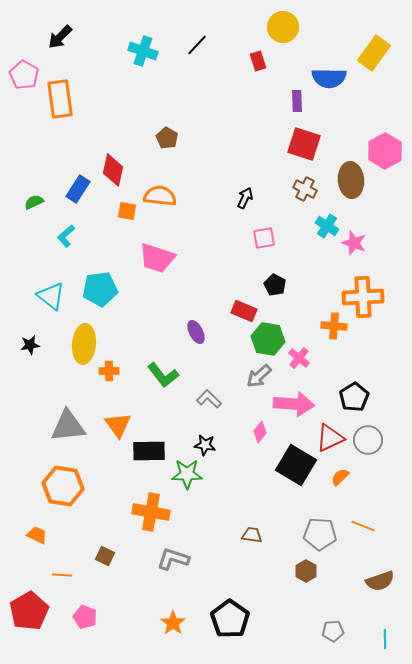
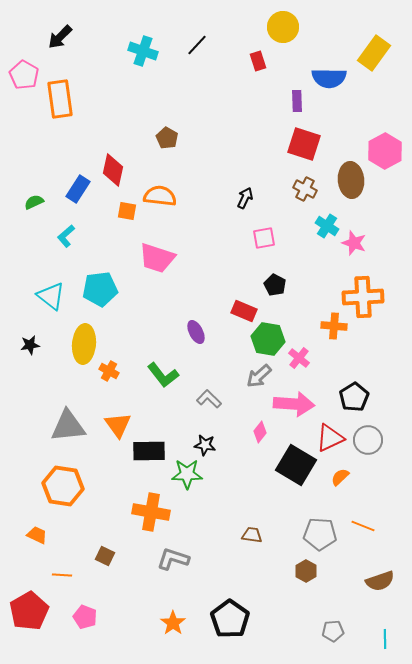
orange cross at (109, 371): rotated 30 degrees clockwise
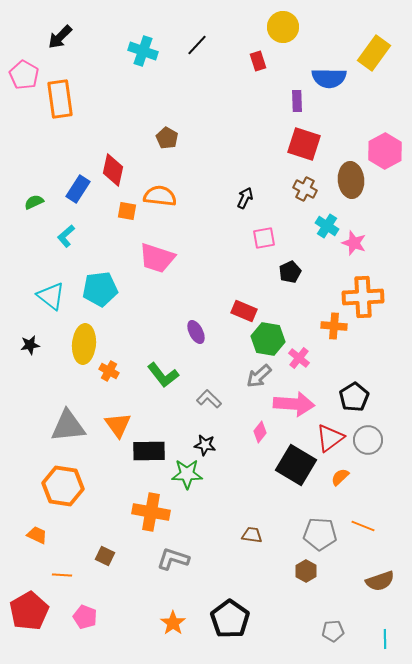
black pentagon at (275, 285): moved 15 px right, 13 px up; rotated 20 degrees clockwise
red triangle at (330, 438): rotated 12 degrees counterclockwise
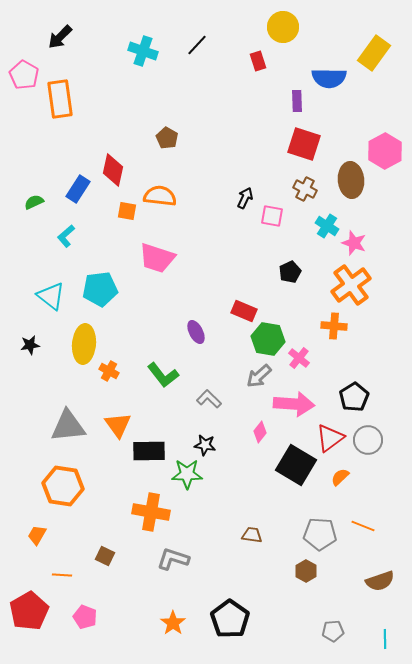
pink square at (264, 238): moved 8 px right, 22 px up; rotated 20 degrees clockwise
orange cross at (363, 297): moved 12 px left, 12 px up; rotated 33 degrees counterclockwise
orange trapezoid at (37, 535): rotated 85 degrees counterclockwise
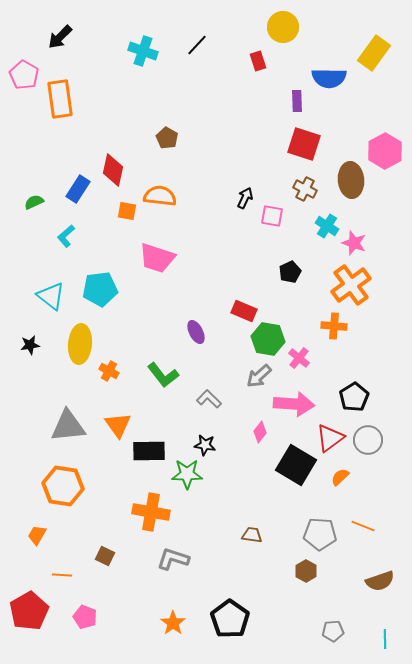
yellow ellipse at (84, 344): moved 4 px left
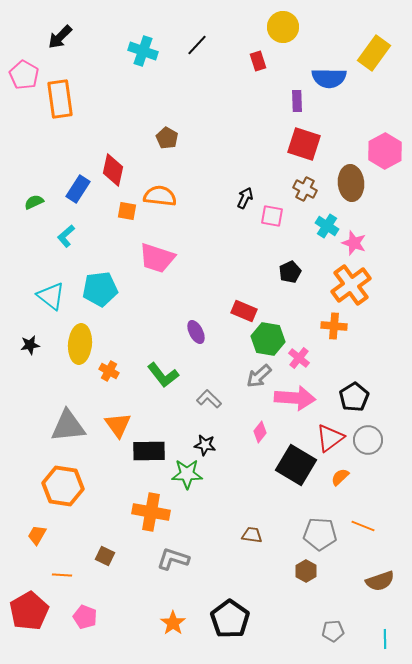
brown ellipse at (351, 180): moved 3 px down
pink arrow at (294, 404): moved 1 px right, 6 px up
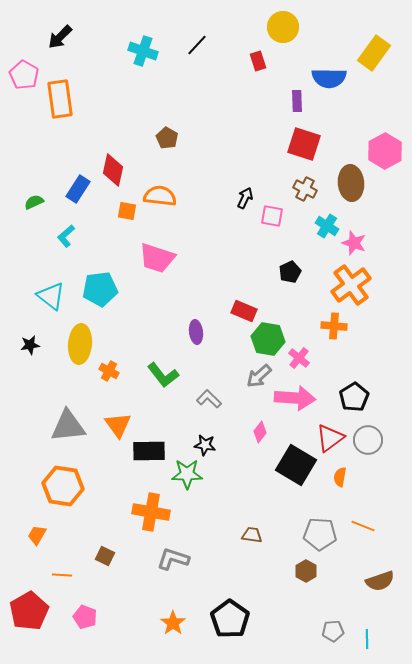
purple ellipse at (196, 332): rotated 20 degrees clockwise
orange semicircle at (340, 477): rotated 36 degrees counterclockwise
cyan line at (385, 639): moved 18 px left
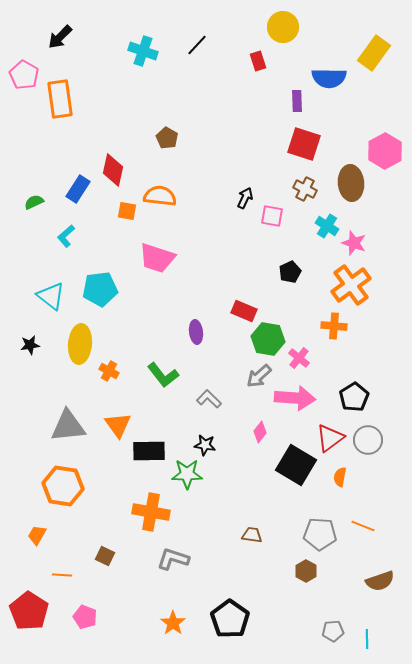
red pentagon at (29, 611): rotated 9 degrees counterclockwise
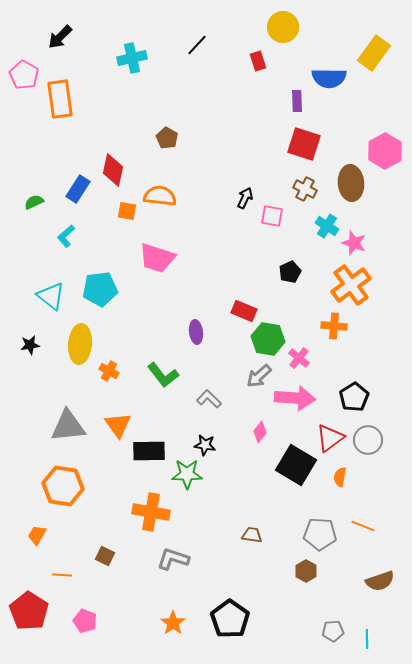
cyan cross at (143, 51): moved 11 px left, 7 px down; rotated 32 degrees counterclockwise
pink pentagon at (85, 617): moved 4 px down
